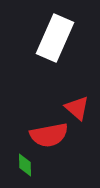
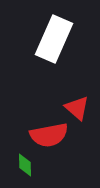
white rectangle: moved 1 px left, 1 px down
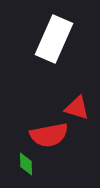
red triangle: rotated 24 degrees counterclockwise
green diamond: moved 1 px right, 1 px up
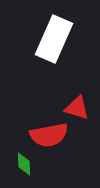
green diamond: moved 2 px left
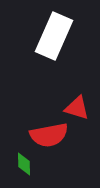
white rectangle: moved 3 px up
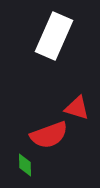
red semicircle: rotated 9 degrees counterclockwise
green diamond: moved 1 px right, 1 px down
